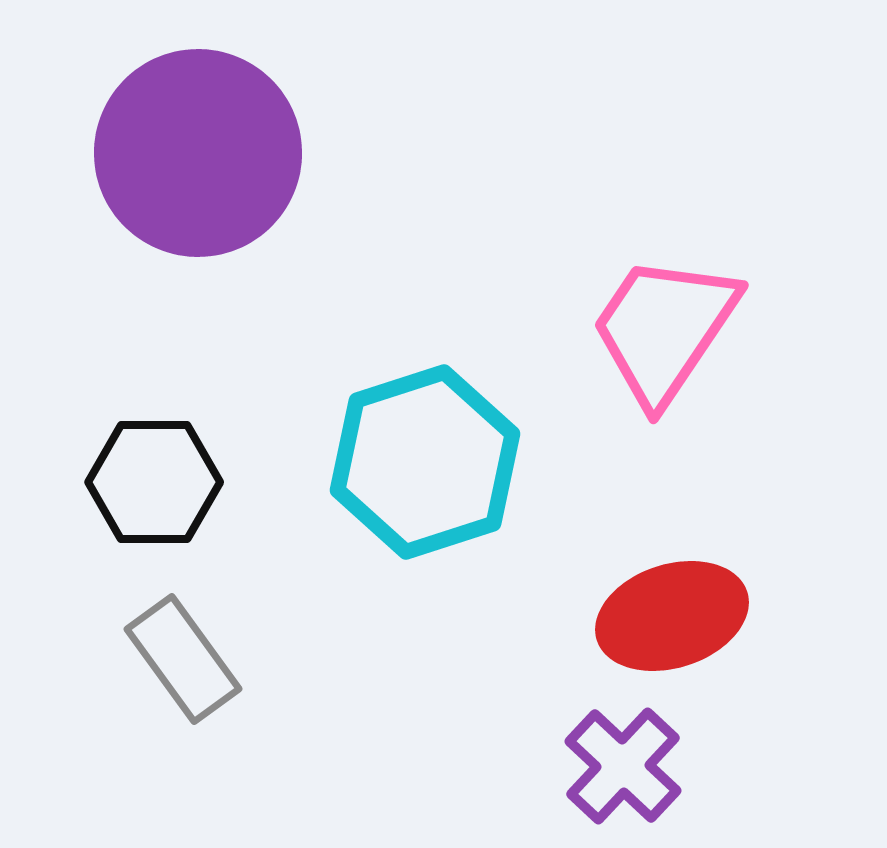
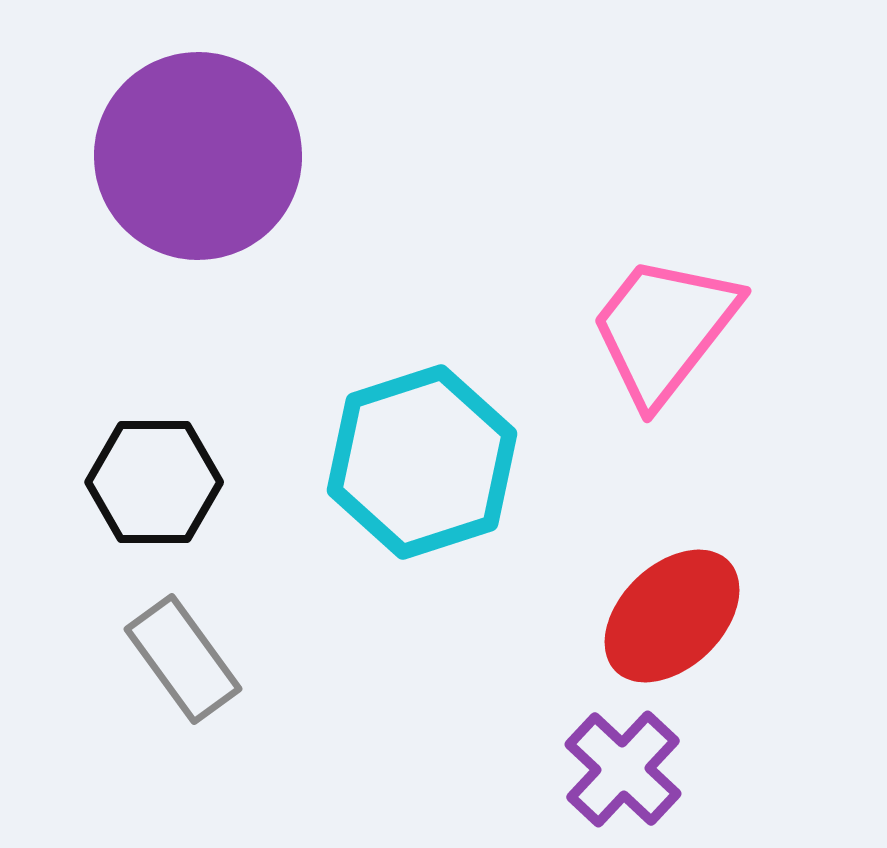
purple circle: moved 3 px down
pink trapezoid: rotated 4 degrees clockwise
cyan hexagon: moved 3 px left
red ellipse: rotated 26 degrees counterclockwise
purple cross: moved 3 px down
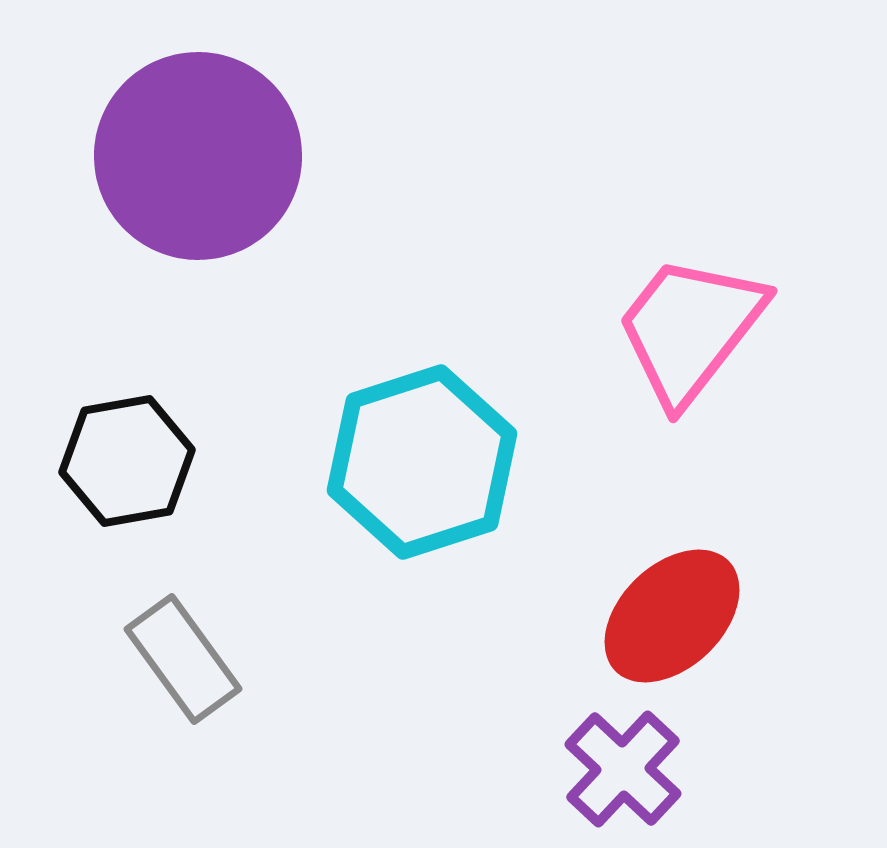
pink trapezoid: moved 26 px right
black hexagon: moved 27 px left, 21 px up; rotated 10 degrees counterclockwise
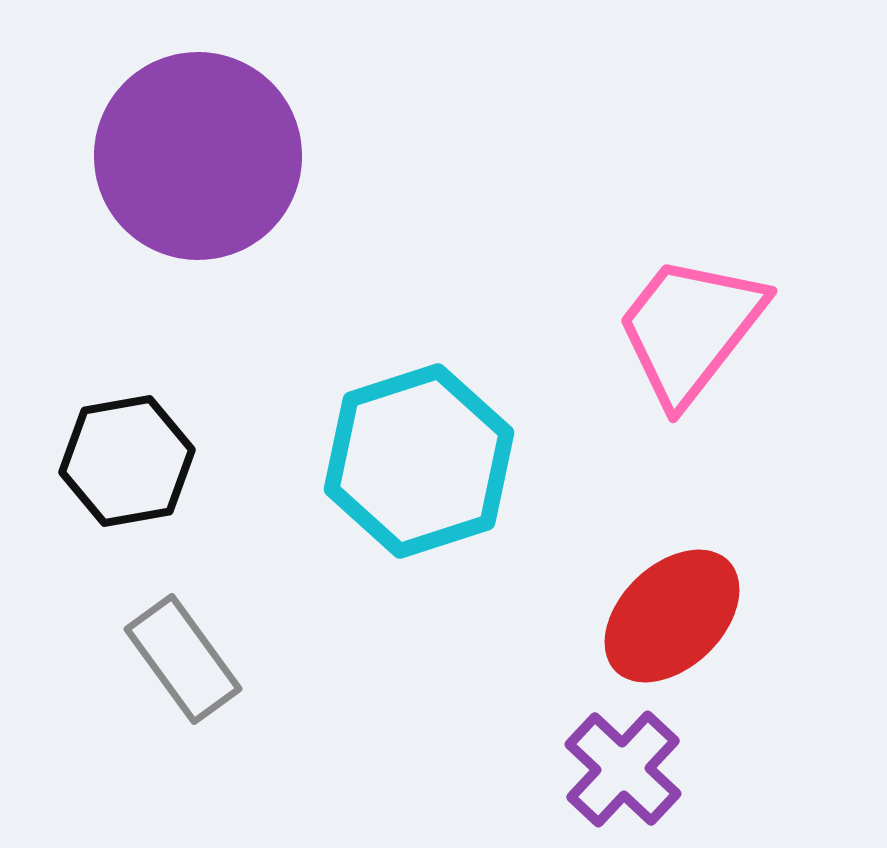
cyan hexagon: moved 3 px left, 1 px up
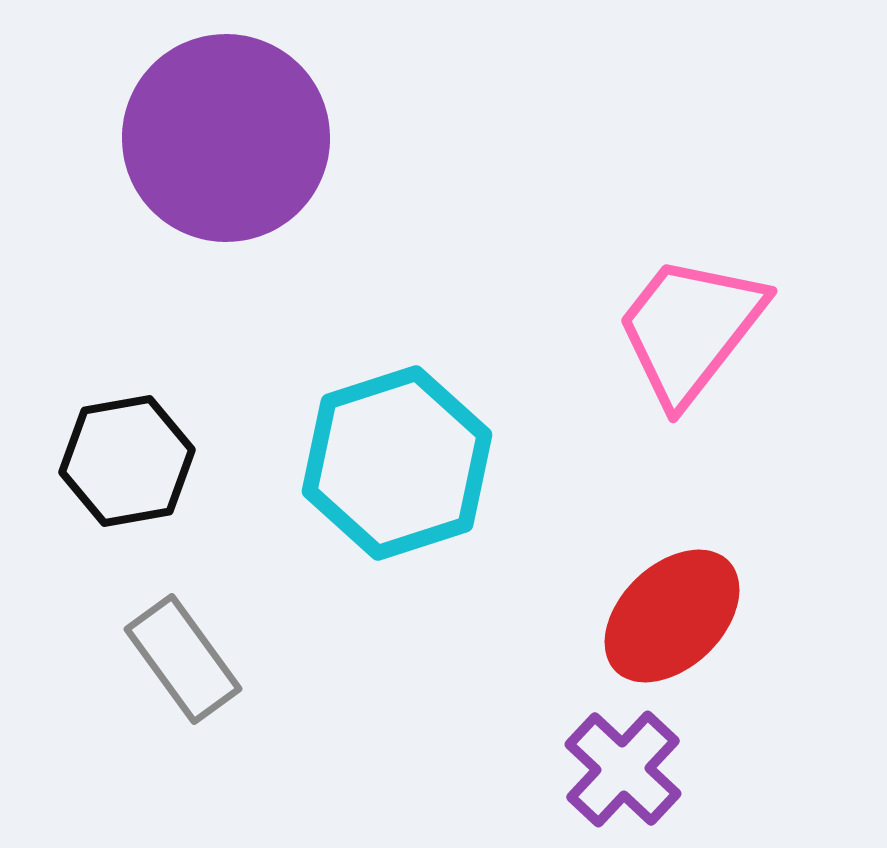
purple circle: moved 28 px right, 18 px up
cyan hexagon: moved 22 px left, 2 px down
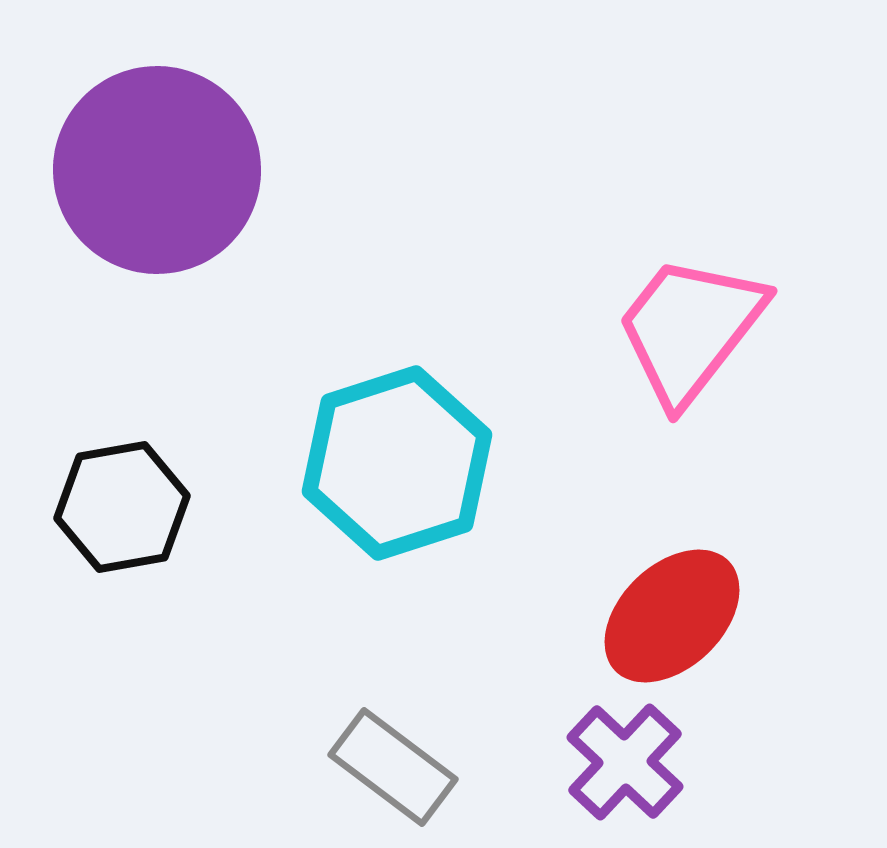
purple circle: moved 69 px left, 32 px down
black hexagon: moved 5 px left, 46 px down
gray rectangle: moved 210 px right, 108 px down; rotated 17 degrees counterclockwise
purple cross: moved 2 px right, 7 px up
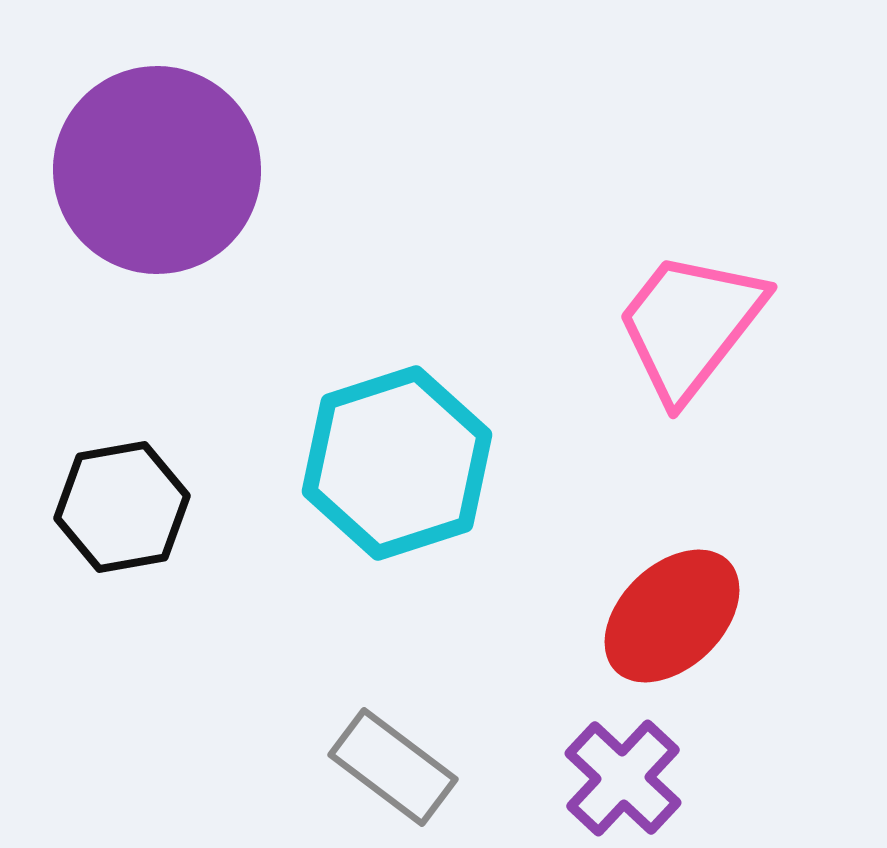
pink trapezoid: moved 4 px up
purple cross: moved 2 px left, 16 px down
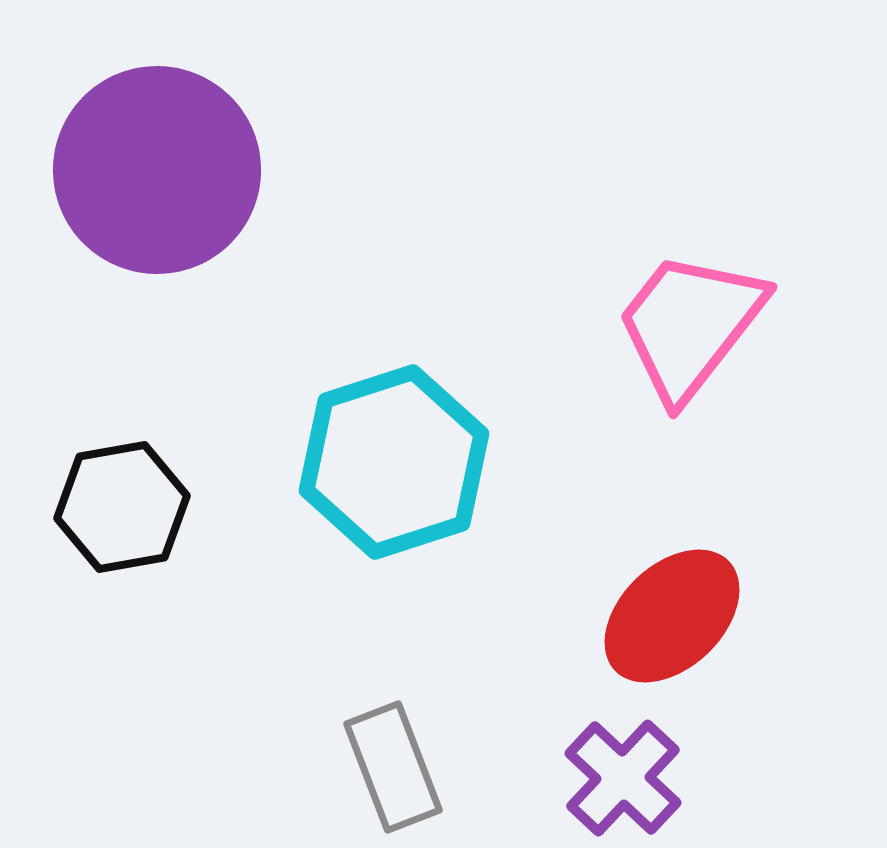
cyan hexagon: moved 3 px left, 1 px up
gray rectangle: rotated 32 degrees clockwise
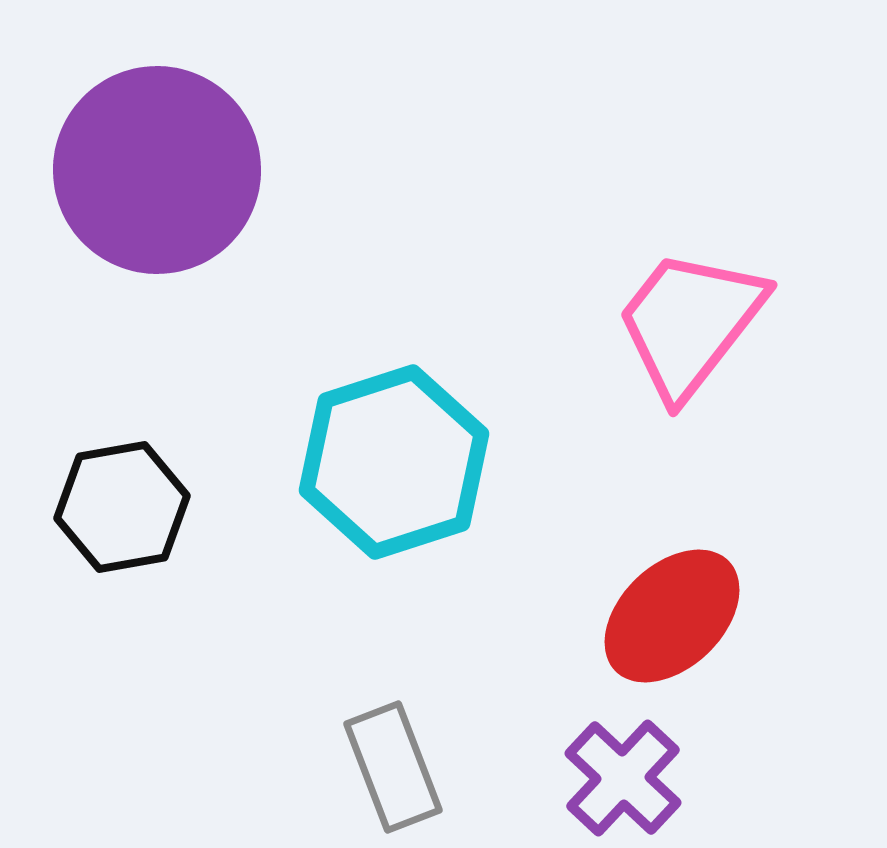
pink trapezoid: moved 2 px up
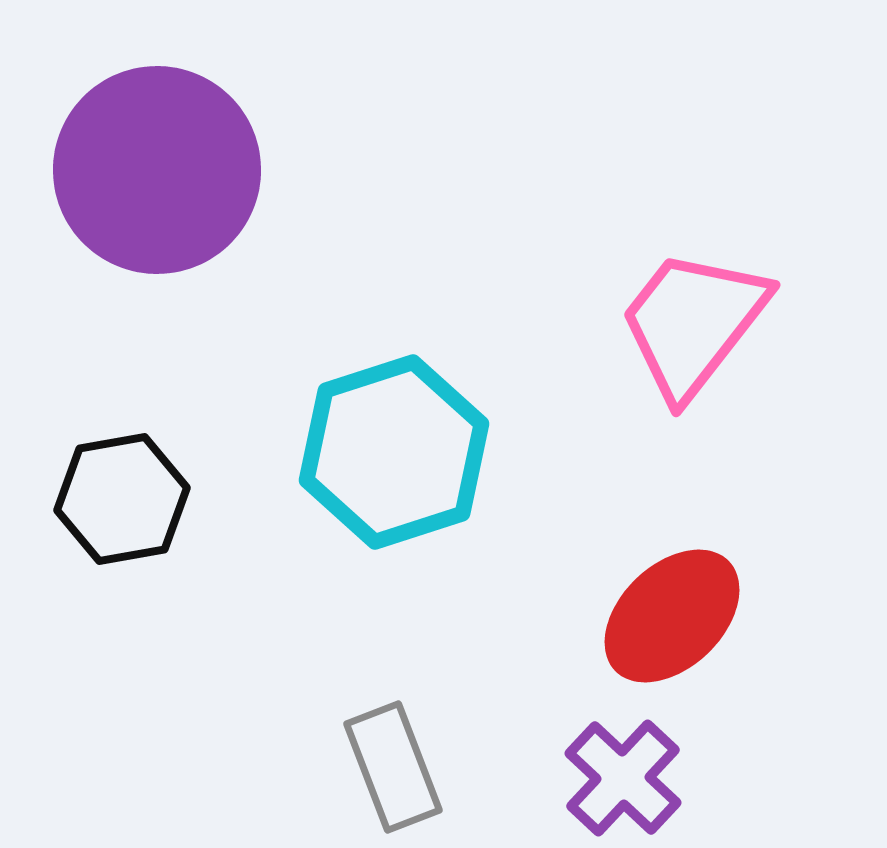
pink trapezoid: moved 3 px right
cyan hexagon: moved 10 px up
black hexagon: moved 8 px up
